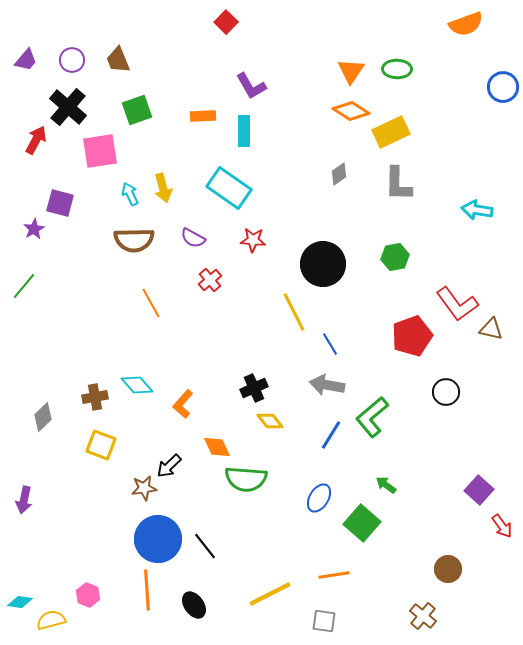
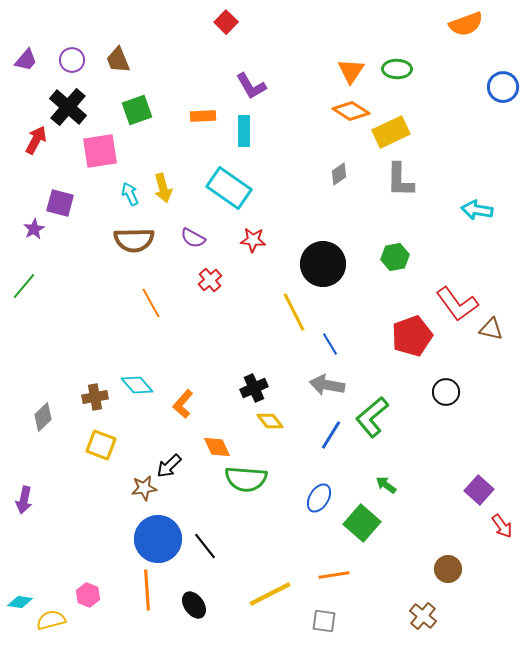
gray L-shape at (398, 184): moved 2 px right, 4 px up
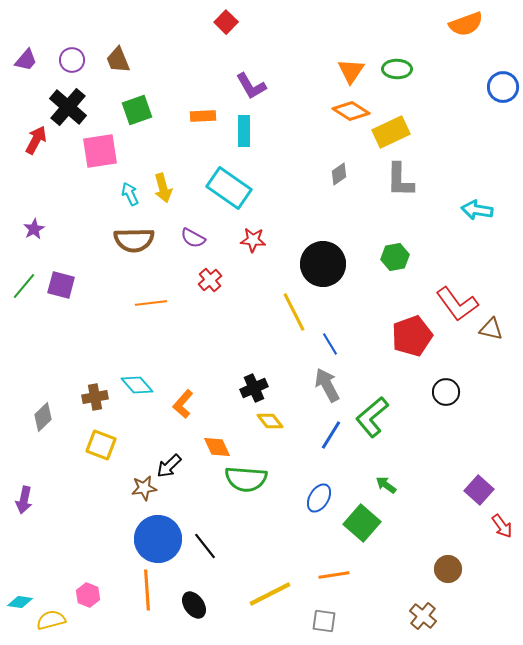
purple square at (60, 203): moved 1 px right, 82 px down
orange line at (151, 303): rotated 68 degrees counterclockwise
gray arrow at (327, 385): rotated 52 degrees clockwise
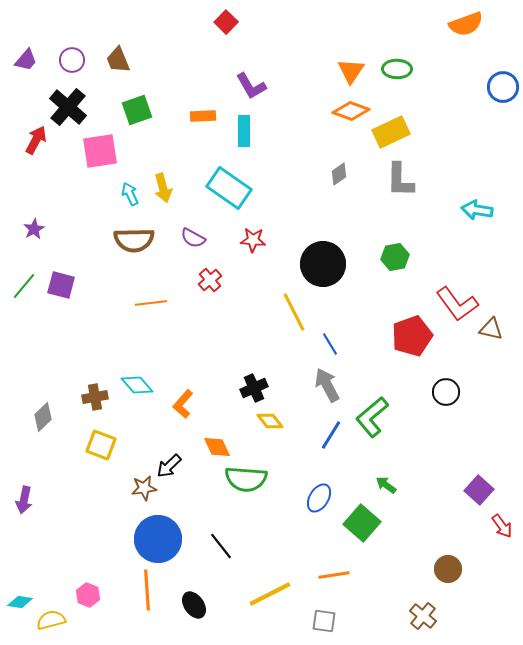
orange diamond at (351, 111): rotated 12 degrees counterclockwise
black line at (205, 546): moved 16 px right
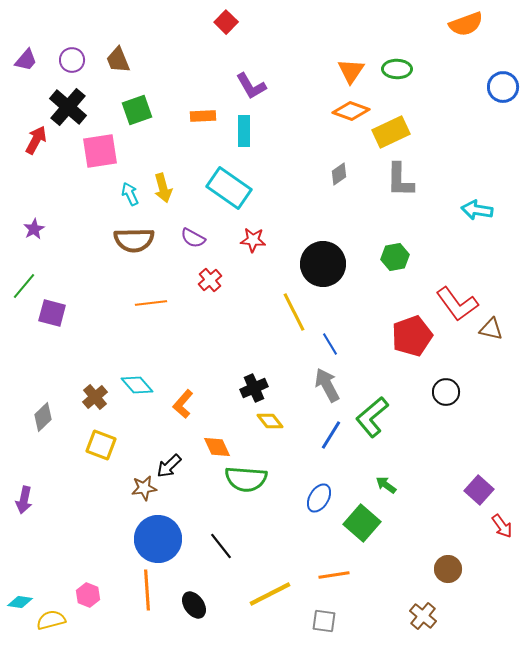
purple square at (61, 285): moved 9 px left, 28 px down
brown cross at (95, 397): rotated 30 degrees counterclockwise
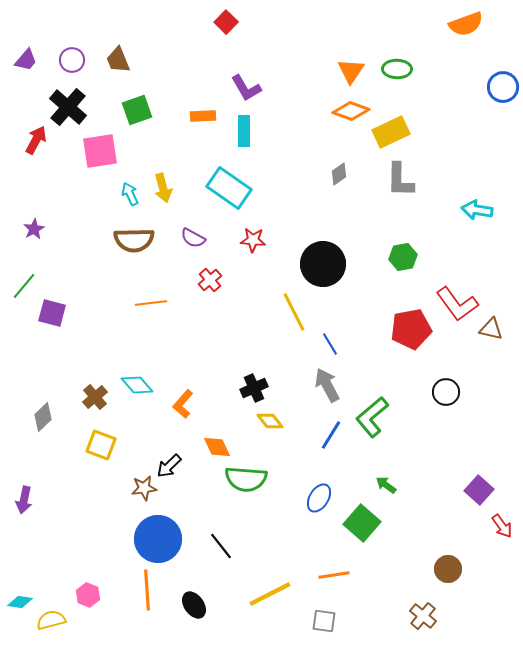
purple L-shape at (251, 86): moved 5 px left, 2 px down
green hexagon at (395, 257): moved 8 px right
red pentagon at (412, 336): moved 1 px left, 7 px up; rotated 9 degrees clockwise
